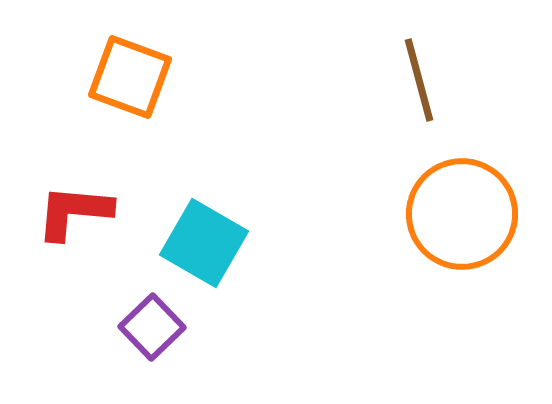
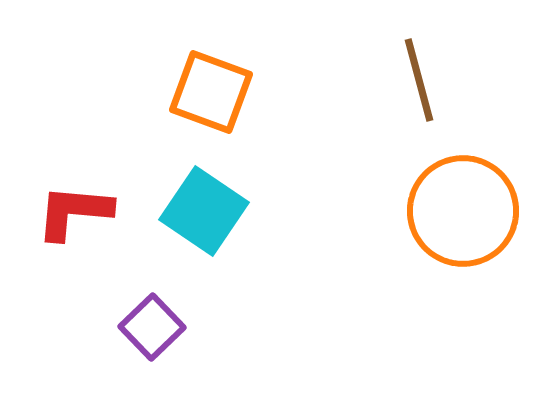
orange square: moved 81 px right, 15 px down
orange circle: moved 1 px right, 3 px up
cyan square: moved 32 px up; rotated 4 degrees clockwise
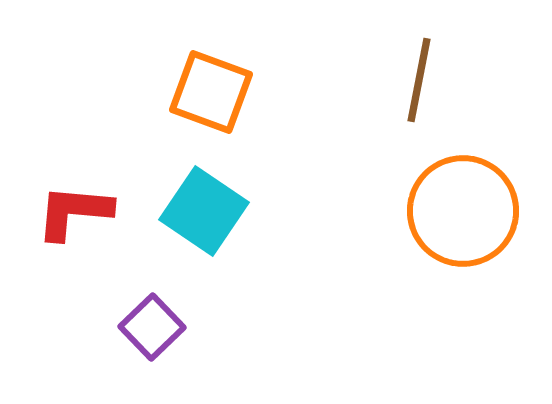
brown line: rotated 26 degrees clockwise
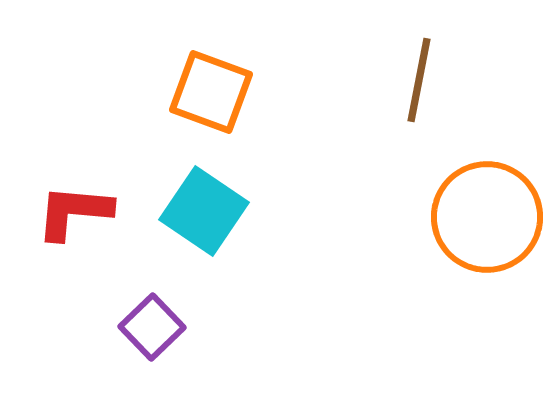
orange circle: moved 24 px right, 6 px down
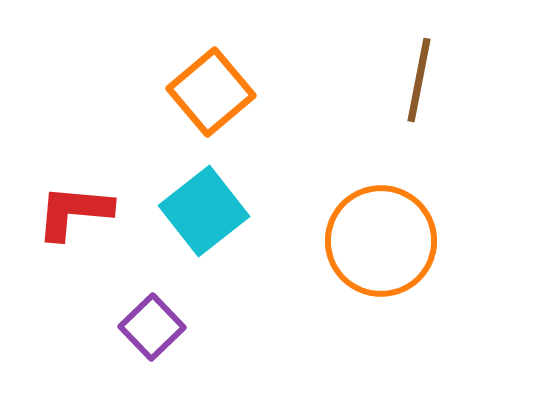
orange square: rotated 30 degrees clockwise
cyan square: rotated 18 degrees clockwise
orange circle: moved 106 px left, 24 px down
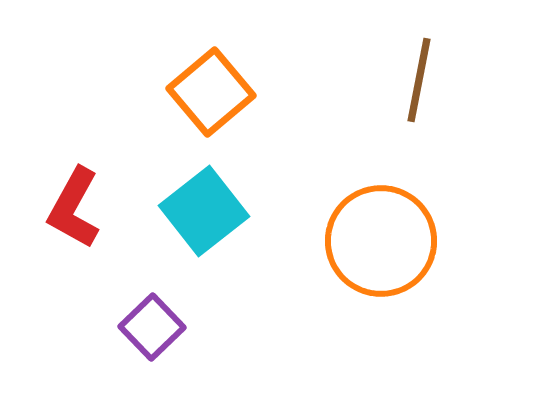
red L-shape: moved 4 px up; rotated 66 degrees counterclockwise
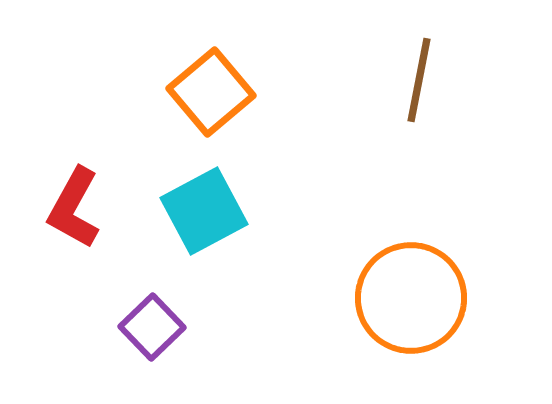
cyan square: rotated 10 degrees clockwise
orange circle: moved 30 px right, 57 px down
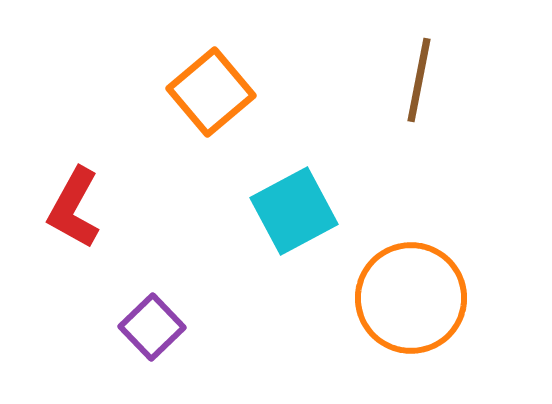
cyan square: moved 90 px right
